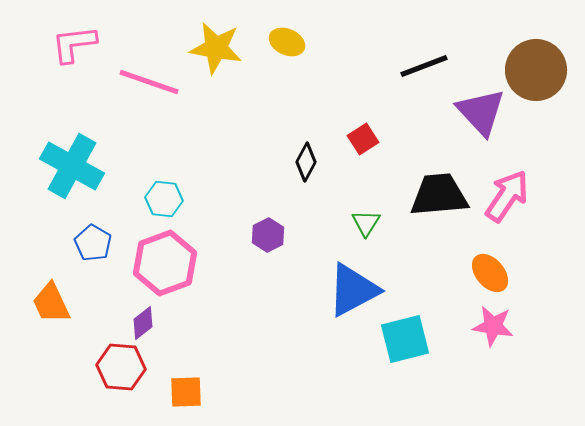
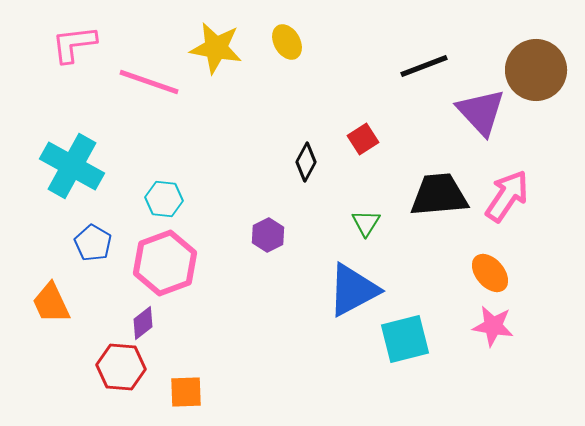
yellow ellipse: rotated 36 degrees clockwise
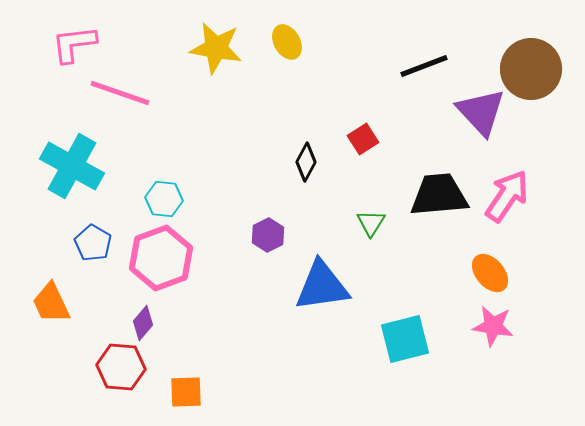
brown circle: moved 5 px left, 1 px up
pink line: moved 29 px left, 11 px down
green triangle: moved 5 px right
pink hexagon: moved 4 px left, 5 px up
blue triangle: moved 31 px left, 4 px up; rotated 20 degrees clockwise
purple diamond: rotated 12 degrees counterclockwise
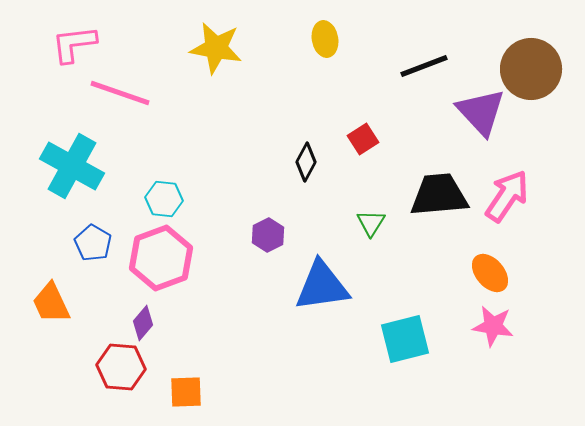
yellow ellipse: moved 38 px right, 3 px up; rotated 20 degrees clockwise
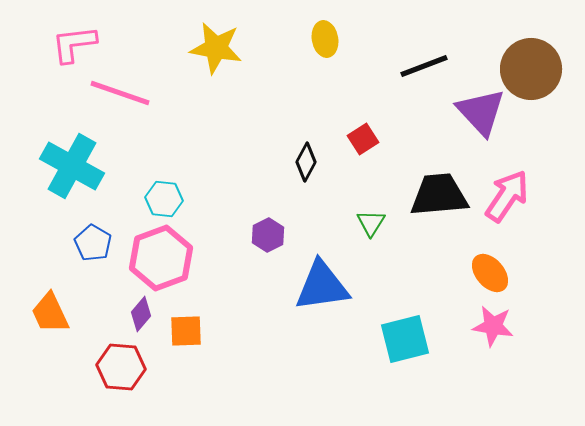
orange trapezoid: moved 1 px left, 10 px down
purple diamond: moved 2 px left, 9 px up
orange square: moved 61 px up
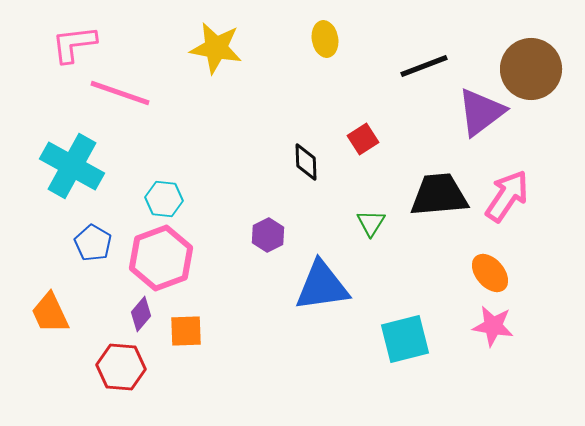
purple triangle: rotated 36 degrees clockwise
black diamond: rotated 30 degrees counterclockwise
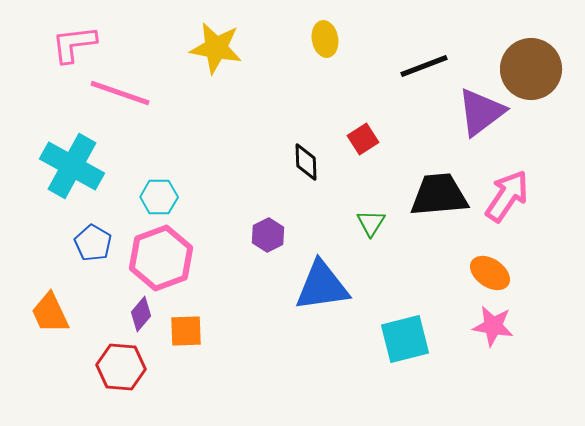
cyan hexagon: moved 5 px left, 2 px up; rotated 6 degrees counterclockwise
orange ellipse: rotated 15 degrees counterclockwise
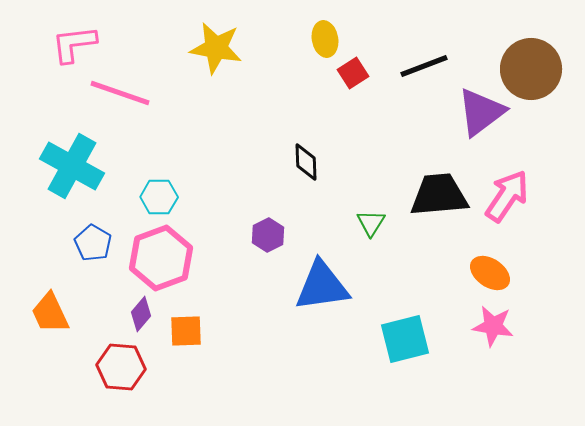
red square: moved 10 px left, 66 px up
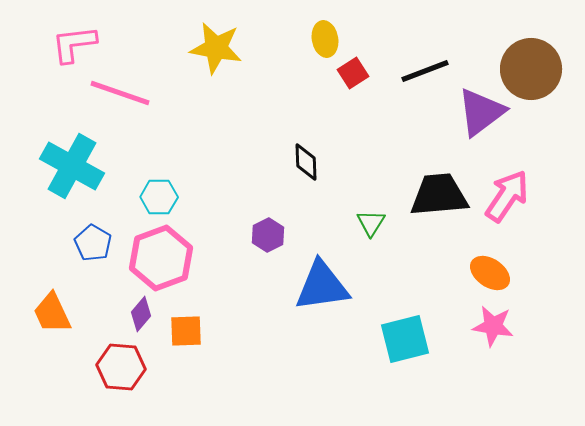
black line: moved 1 px right, 5 px down
orange trapezoid: moved 2 px right
